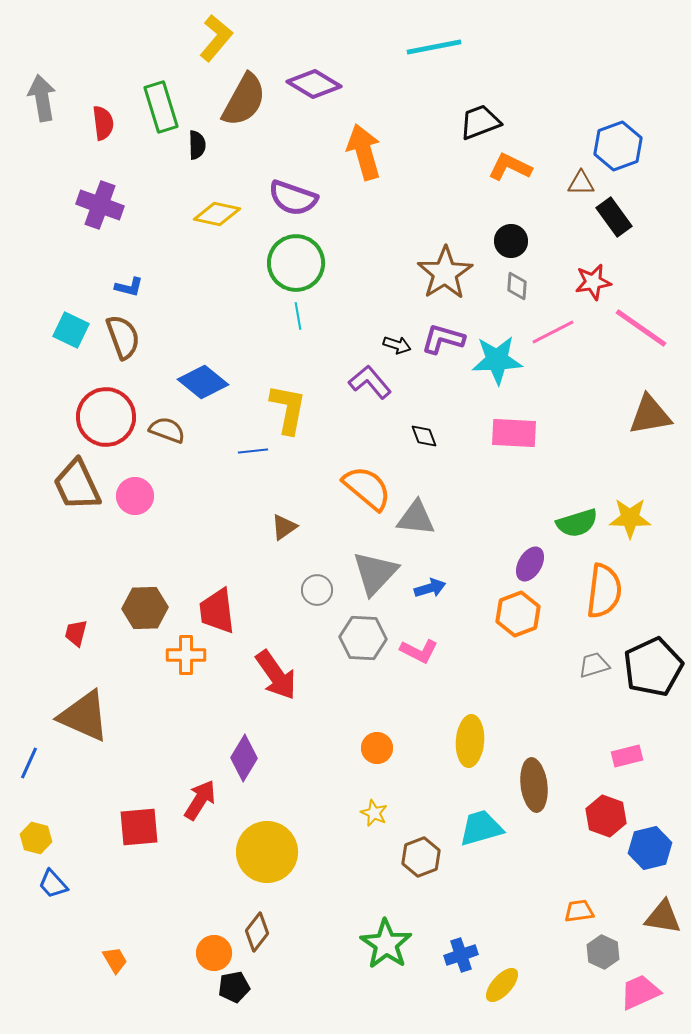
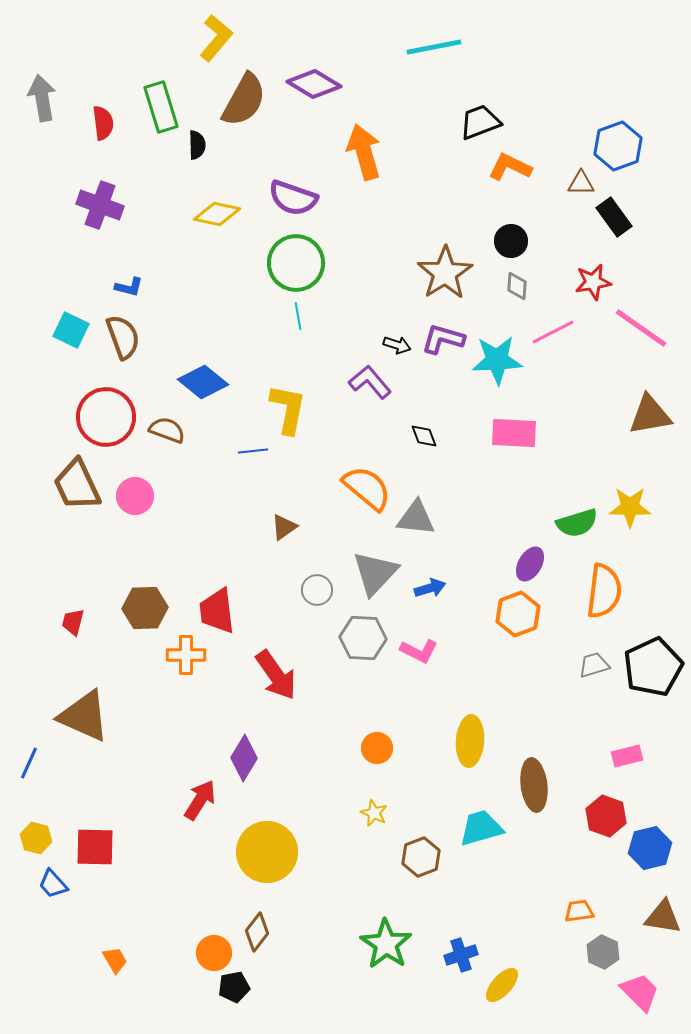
yellow star at (630, 518): moved 11 px up
red trapezoid at (76, 633): moved 3 px left, 11 px up
red square at (139, 827): moved 44 px left, 20 px down; rotated 6 degrees clockwise
pink trapezoid at (640, 992): rotated 69 degrees clockwise
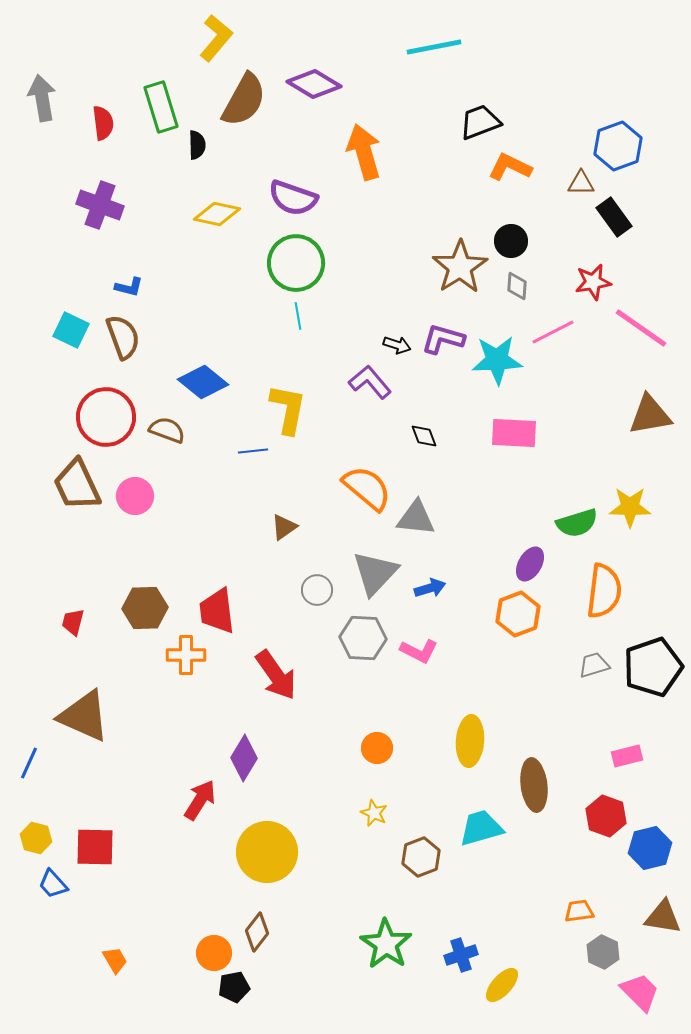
brown star at (445, 273): moved 15 px right, 6 px up
black pentagon at (653, 667): rotated 6 degrees clockwise
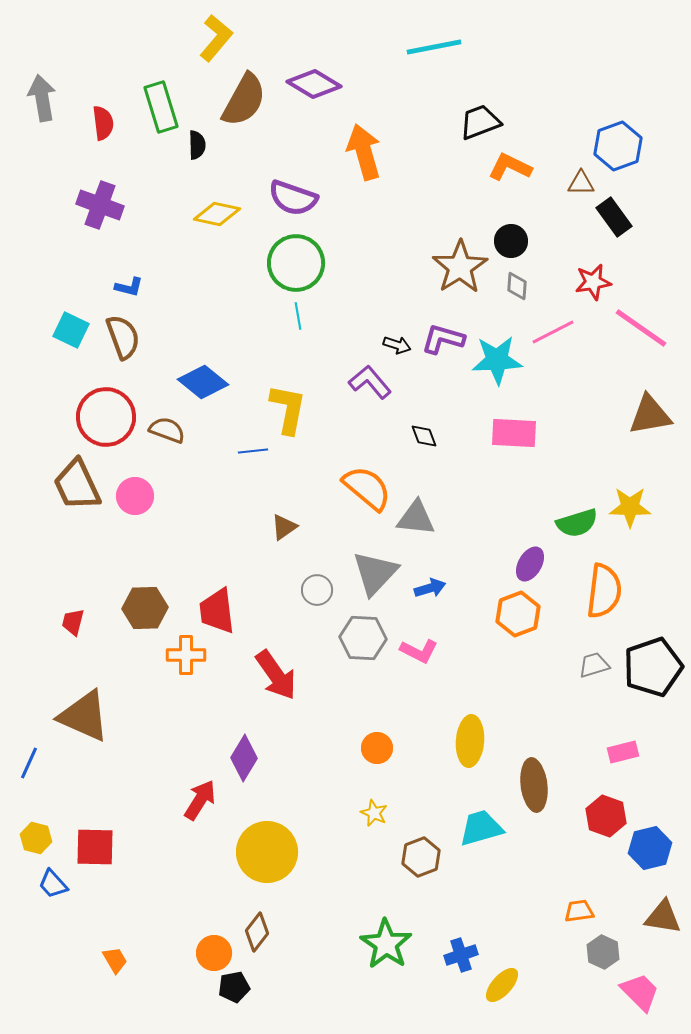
pink rectangle at (627, 756): moved 4 px left, 4 px up
